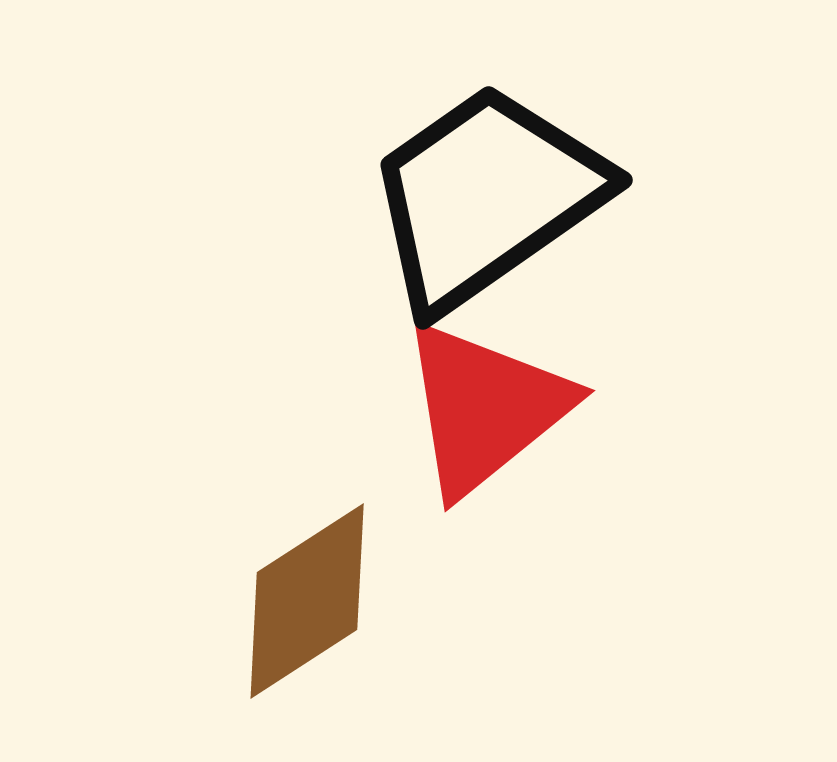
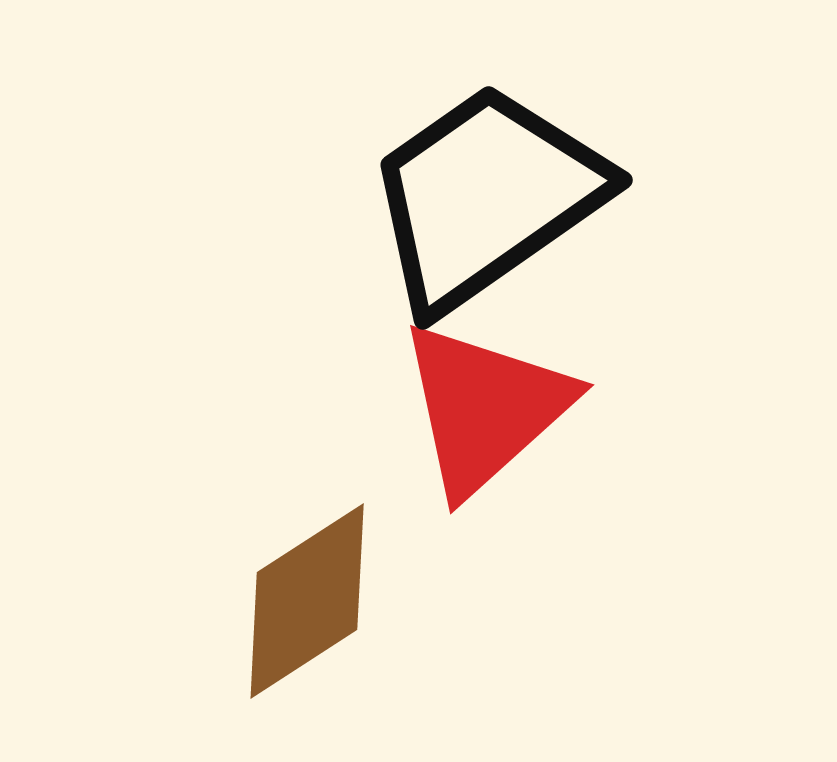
red triangle: rotated 3 degrees counterclockwise
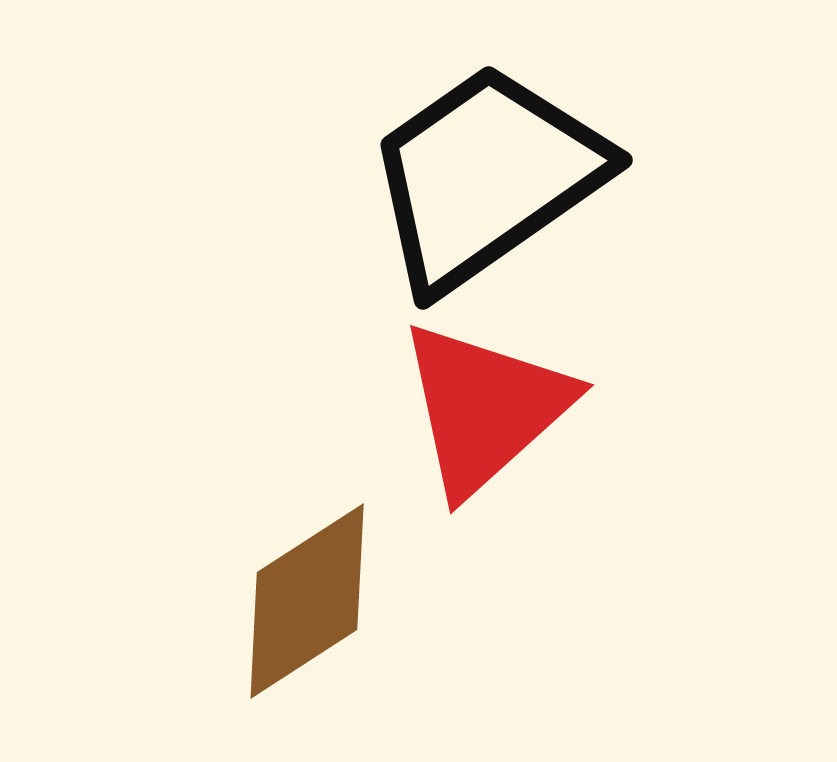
black trapezoid: moved 20 px up
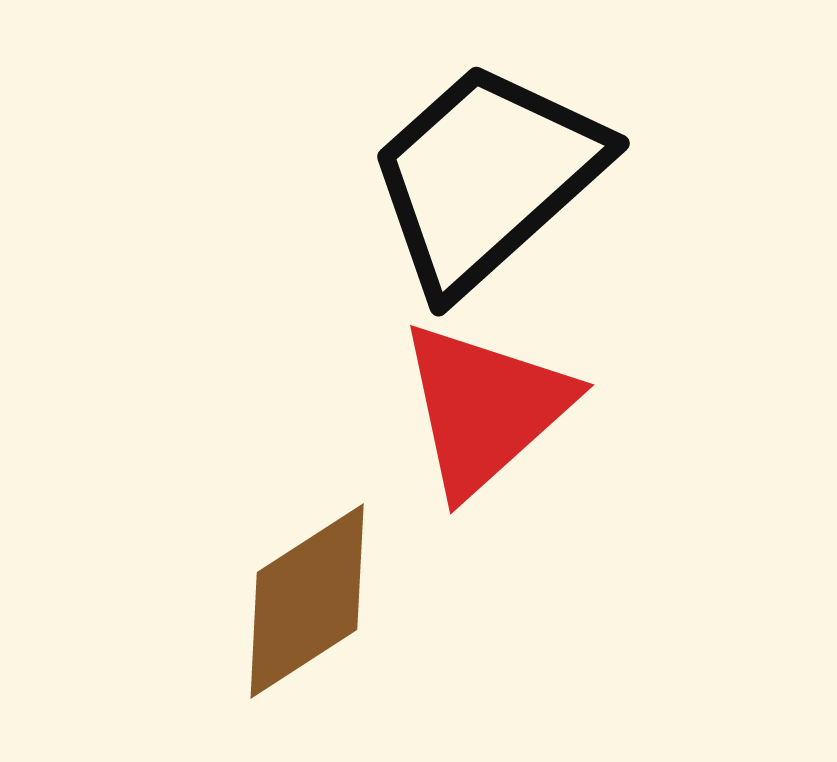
black trapezoid: rotated 7 degrees counterclockwise
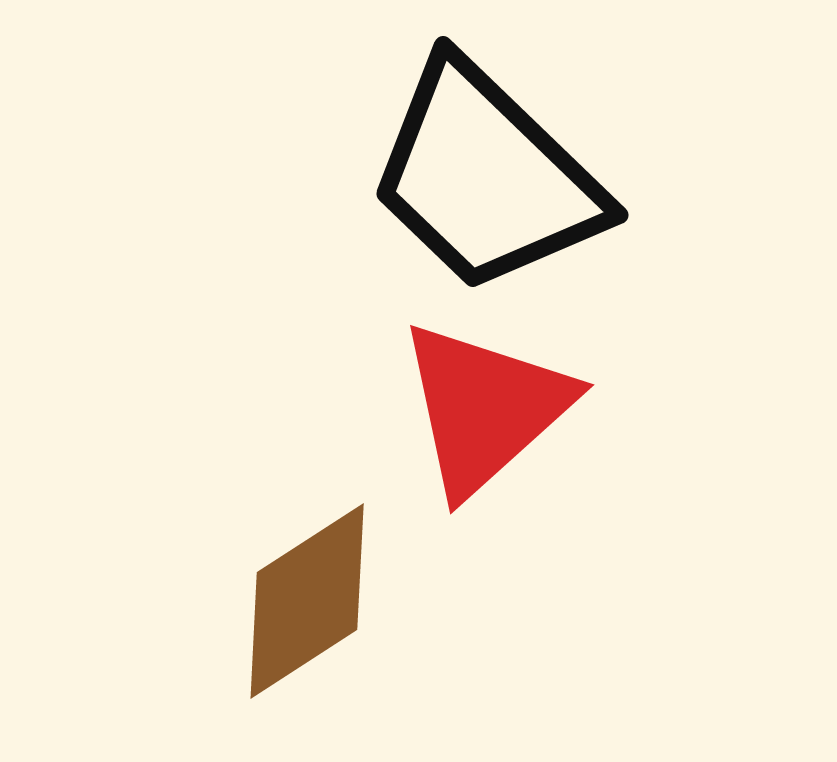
black trapezoid: rotated 94 degrees counterclockwise
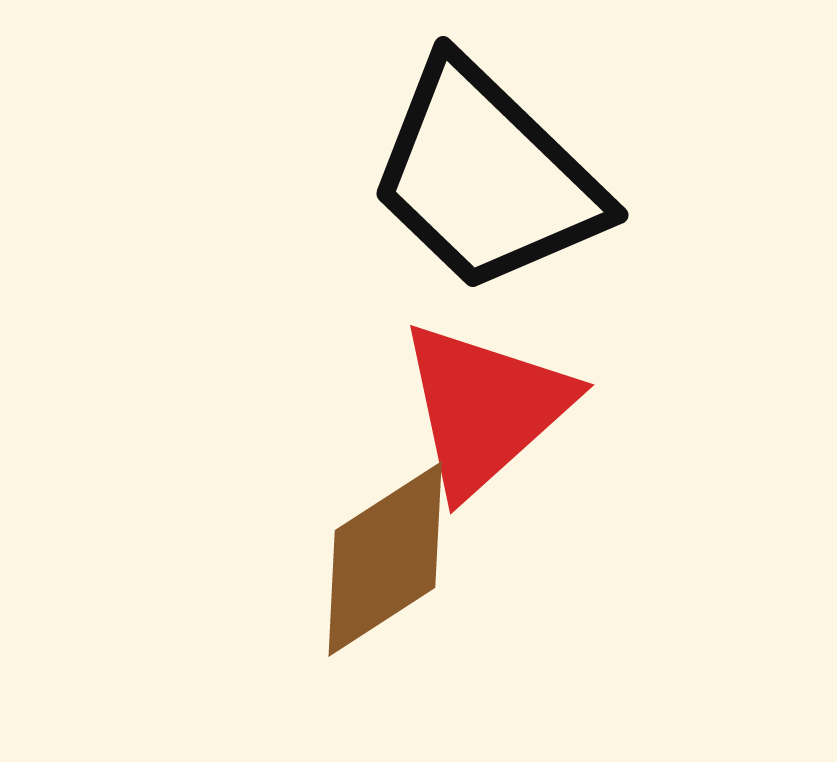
brown diamond: moved 78 px right, 42 px up
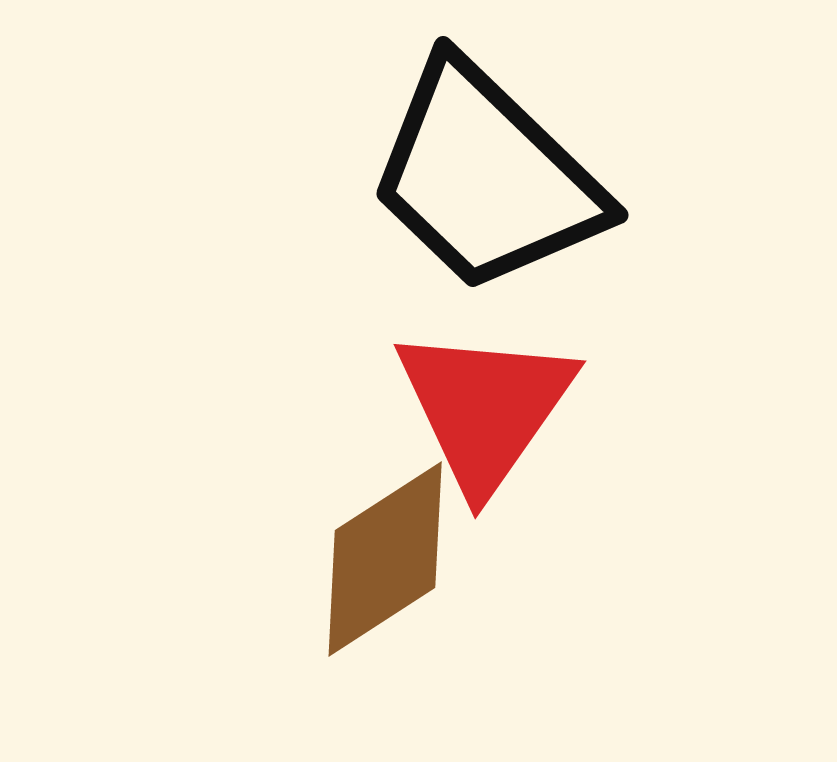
red triangle: rotated 13 degrees counterclockwise
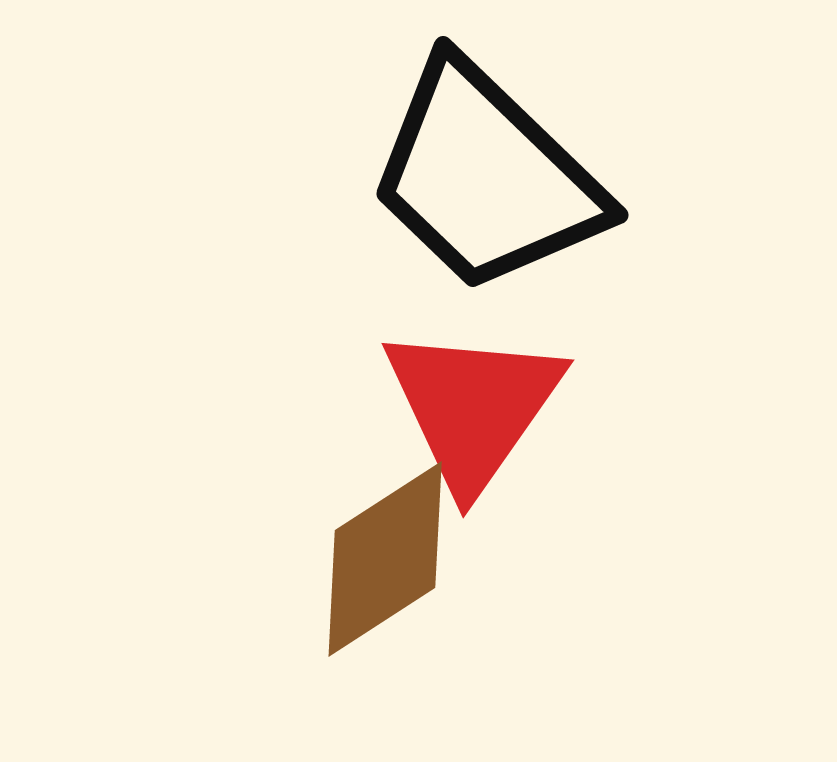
red triangle: moved 12 px left, 1 px up
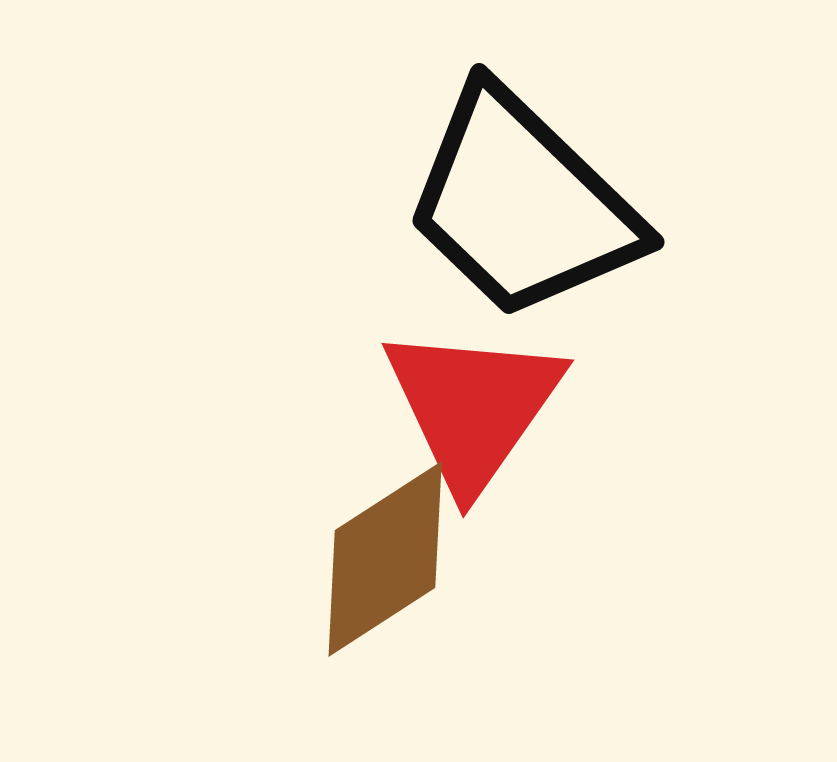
black trapezoid: moved 36 px right, 27 px down
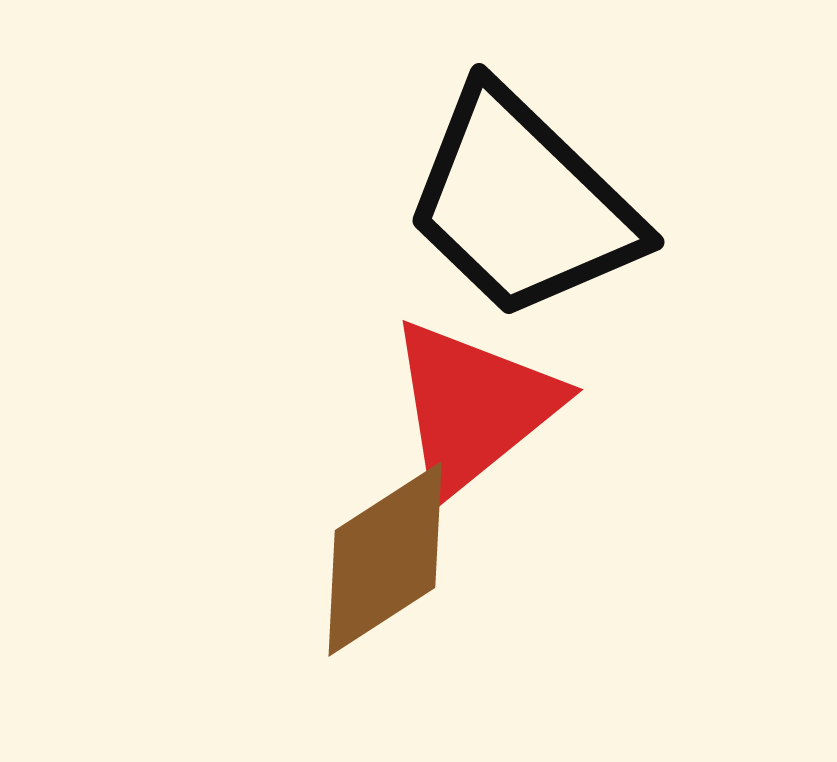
red triangle: rotated 16 degrees clockwise
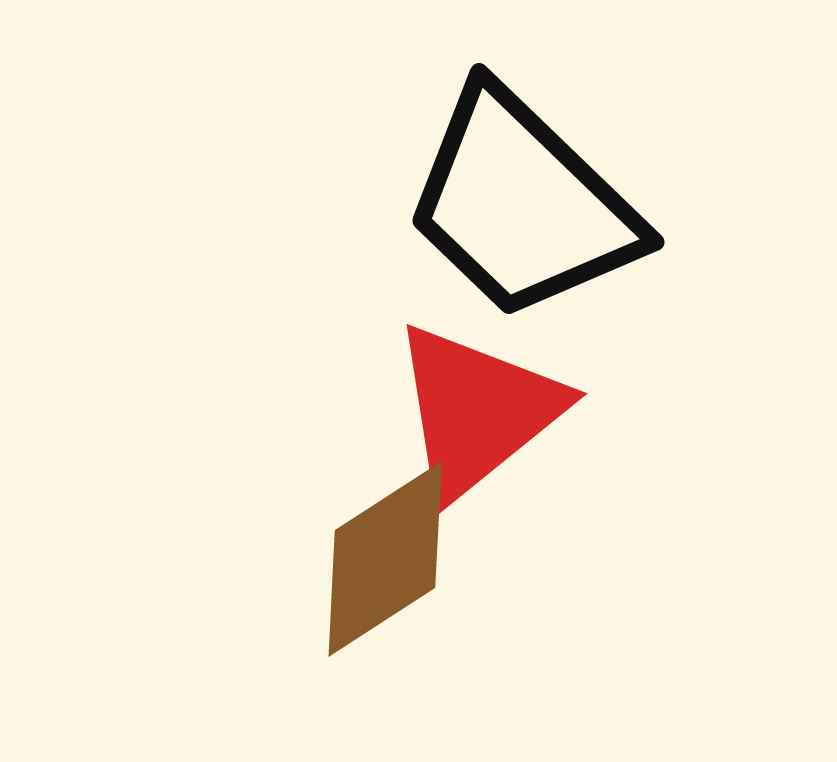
red triangle: moved 4 px right, 4 px down
